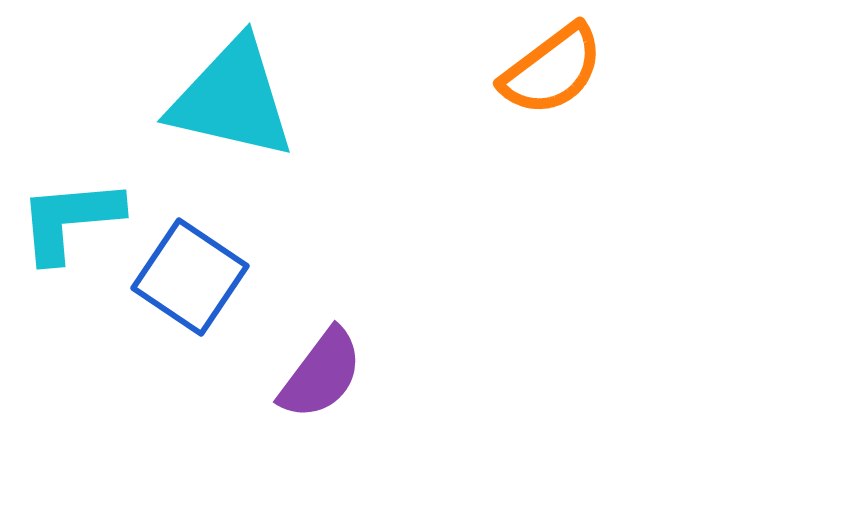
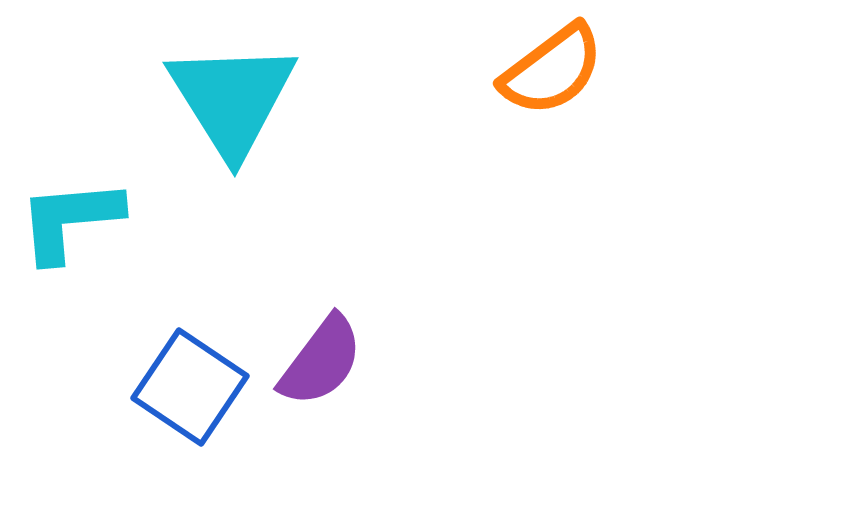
cyan triangle: rotated 45 degrees clockwise
blue square: moved 110 px down
purple semicircle: moved 13 px up
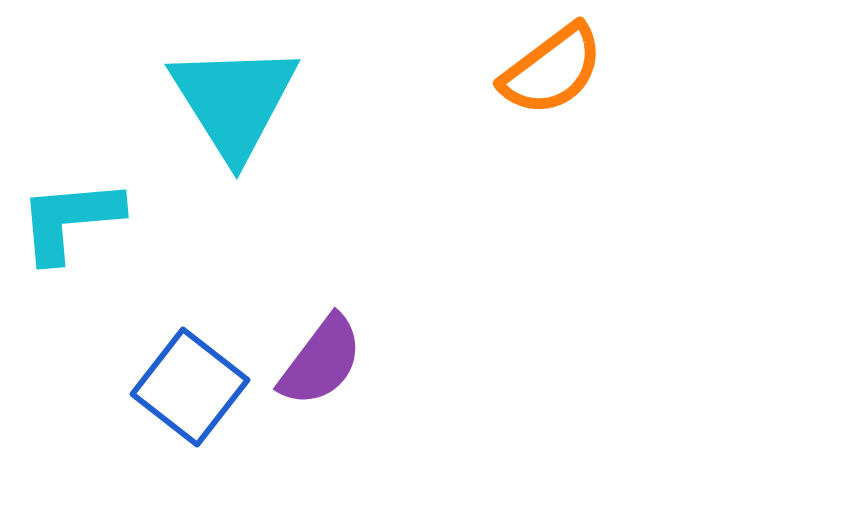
cyan triangle: moved 2 px right, 2 px down
blue square: rotated 4 degrees clockwise
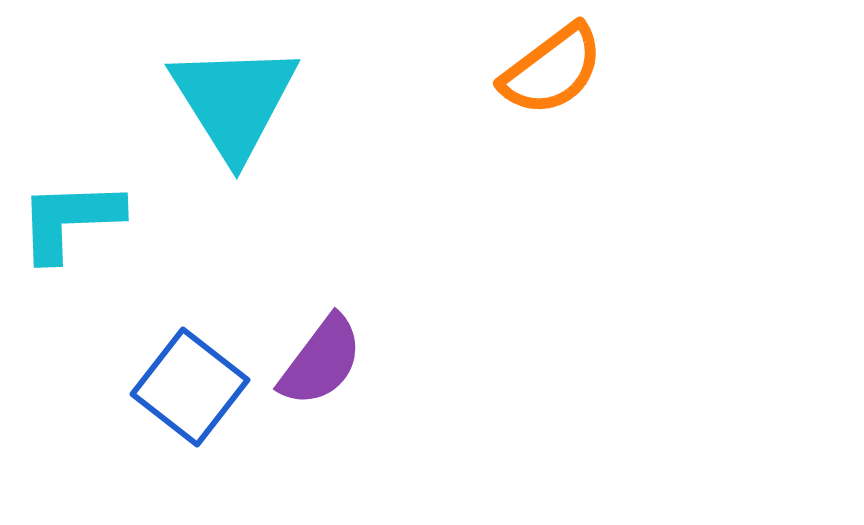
cyan L-shape: rotated 3 degrees clockwise
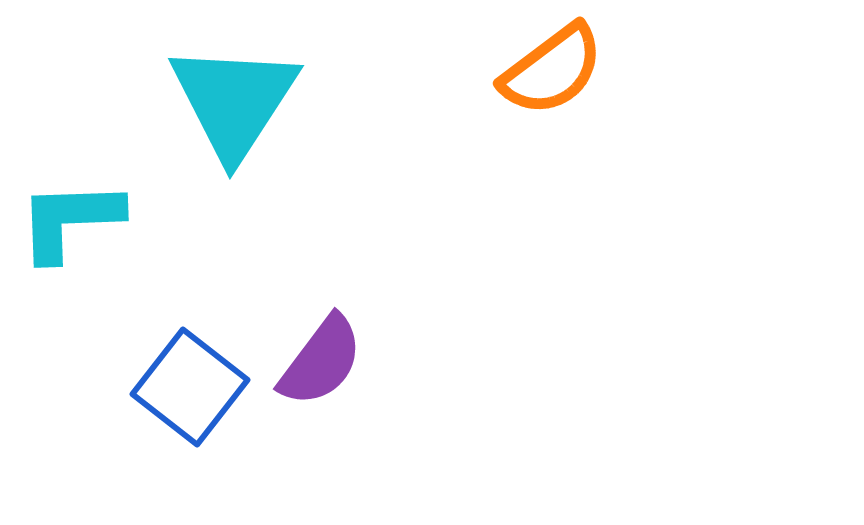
cyan triangle: rotated 5 degrees clockwise
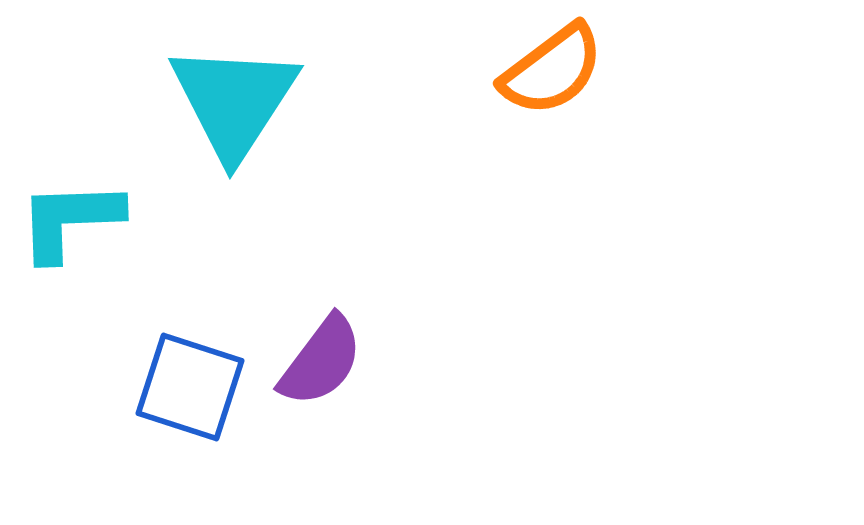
blue square: rotated 20 degrees counterclockwise
